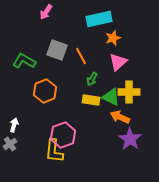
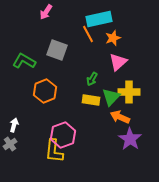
orange line: moved 7 px right, 22 px up
green triangle: rotated 48 degrees clockwise
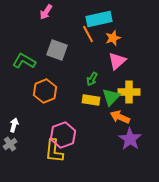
pink triangle: moved 1 px left, 1 px up
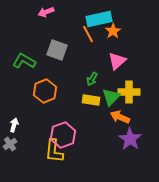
pink arrow: rotated 35 degrees clockwise
orange star: moved 7 px up; rotated 14 degrees counterclockwise
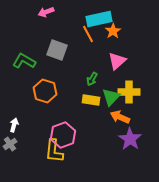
orange hexagon: rotated 20 degrees counterclockwise
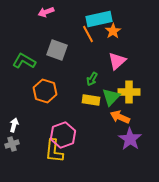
gray cross: moved 2 px right; rotated 16 degrees clockwise
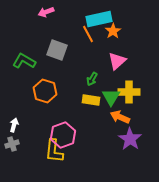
green triangle: rotated 12 degrees counterclockwise
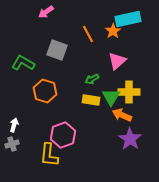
pink arrow: rotated 14 degrees counterclockwise
cyan rectangle: moved 29 px right
green L-shape: moved 1 px left, 2 px down
green arrow: rotated 32 degrees clockwise
orange arrow: moved 2 px right, 2 px up
yellow L-shape: moved 5 px left, 4 px down
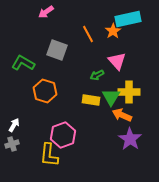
pink triangle: rotated 30 degrees counterclockwise
green arrow: moved 5 px right, 4 px up
white arrow: rotated 16 degrees clockwise
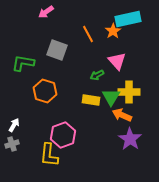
green L-shape: rotated 20 degrees counterclockwise
